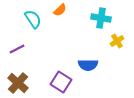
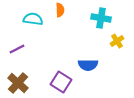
orange semicircle: rotated 48 degrees counterclockwise
cyan semicircle: rotated 48 degrees counterclockwise
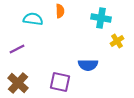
orange semicircle: moved 1 px down
purple square: moved 1 px left; rotated 20 degrees counterclockwise
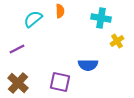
cyan semicircle: rotated 48 degrees counterclockwise
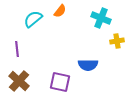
orange semicircle: rotated 40 degrees clockwise
cyan cross: rotated 12 degrees clockwise
yellow cross: rotated 24 degrees clockwise
purple line: rotated 70 degrees counterclockwise
brown cross: moved 1 px right, 2 px up
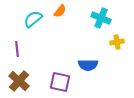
yellow cross: moved 1 px down
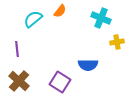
purple square: rotated 20 degrees clockwise
